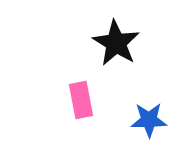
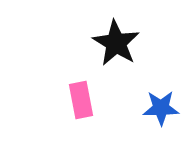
blue star: moved 12 px right, 12 px up
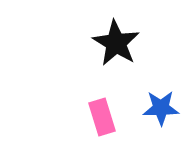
pink rectangle: moved 21 px right, 17 px down; rotated 6 degrees counterclockwise
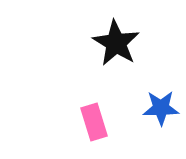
pink rectangle: moved 8 px left, 5 px down
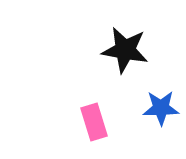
black star: moved 9 px right, 7 px down; rotated 21 degrees counterclockwise
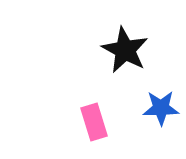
black star: rotated 18 degrees clockwise
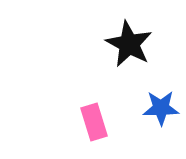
black star: moved 4 px right, 6 px up
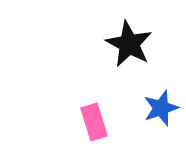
blue star: rotated 18 degrees counterclockwise
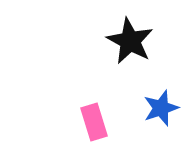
black star: moved 1 px right, 3 px up
